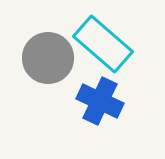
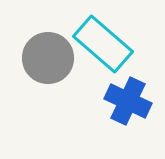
blue cross: moved 28 px right
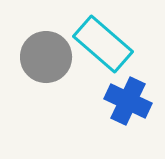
gray circle: moved 2 px left, 1 px up
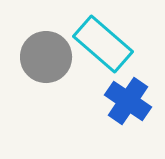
blue cross: rotated 9 degrees clockwise
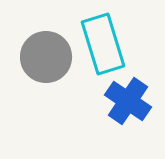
cyan rectangle: rotated 32 degrees clockwise
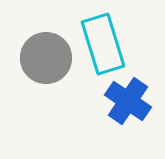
gray circle: moved 1 px down
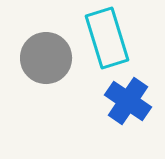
cyan rectangle: moved 4 px right, 6 px up
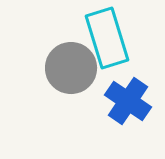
gray circle: moved 25 px right, 10 px down
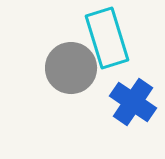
blue cross: moved 5 px right, 1 px down
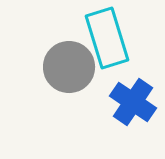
gray circle: moved 2 px left, 1 px up
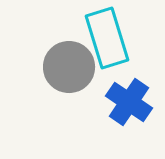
blue cross: moved 4 px left
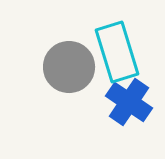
cyan rectangle: moved 10 px right, 14 px down
